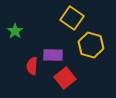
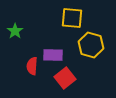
yellow square: rotated 30 degrees counterclockwise
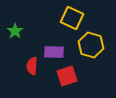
yellow square: rotated 20 degrees clockwise
purple rectangle: moved 1 px right, 3 px up
red square: moved 2 px right, 2 px up; rotated 20 degrees clockwise
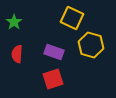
green star: moved 1 px left, 9 px up
purple rectangle: rotated 18 degrees clockwise
red semicircle: moved 15 px left, 12 px up
red square: moved 14 px left, 3 px down
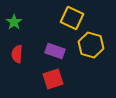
purple rectangle: moved 1 px right, 1 px up
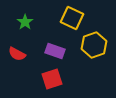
green star: moved 11 px right
yellow hexagon: moved 3 px right; rotated 25 degrees clockwise
red semicircle: rotated 66 degrees counterclockwise
red square: moved 1 px left
